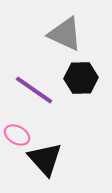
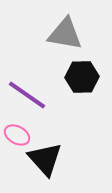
gray triangle: rotated 15 degrees counterclockwise
black hexagon: moved 1 px right, 1 px up
purple line: moved 7 px left, 5 px down
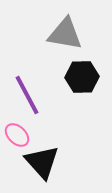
purple line: rotated 27 degrees clockwise
pink ellipse: rotated 15 degrees clockwise
black triangle: moved 3 px left, 3 px down
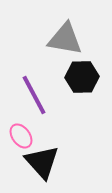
gray triangle: moved 5 px down
purple line: moved 7 px right
pink ellipse: moved 4 px right, 1 px down; rotated 10 degrees clockwise
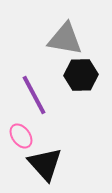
black hexagon: moved 1 px left, 2 px up
black triangle: moved 3 px right, 2 px down
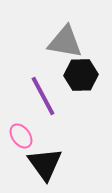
gray triangle: moved 3 px down
purple line: moved 9 px right, 1 px down
black triangle: rotated 6 degrees clockwise
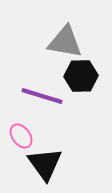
black hexagon: moved 1 px down
purple line: moved 1 px left; rotated 45 degrees counterclockwise
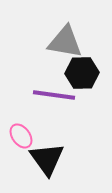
black hexagon: moved 1 px right, 3 px up
purple line: moved 12 px right, 1 px up; rotated 9 degrees counterclockwise
black triangle: moved 2 px right, 5 px up
